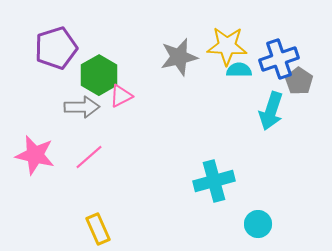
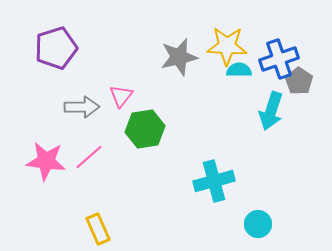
green hexagon: moved 46 px right, 54 px down; rotated 21 degrees clockwise
pink triangle: rotated 25 degrees counterclockwise
pink star: moved 11 px right, 6 px down; rotated 6 degrees counterclockwise
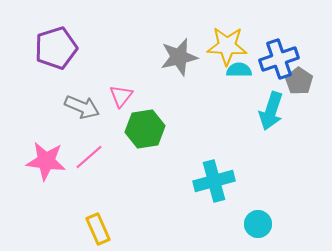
gray arrow: rotated 24 degrees clockwise
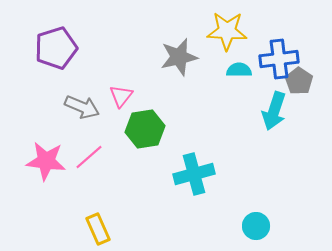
yellow star: moved 15 px up
blue cross: rotated 12 degrees clockwise
cyan arrow: moved 3 px right
cyan cross: moved 20 px left, 7 px up
cyan circle: moved 2 px left, 2 px down
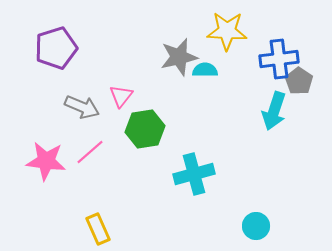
cyan semicircle: moved 34 px left
pink line: moved 1 px right, 5 px up
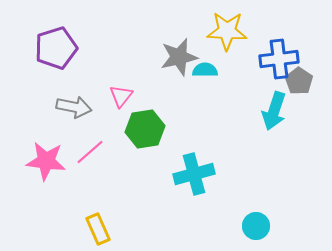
gray arrow: moved 8 px left; rotated 12 degrees counterclockwise
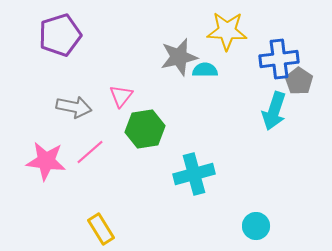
purple pentagon: moved 4 px right, 13 px up
yellow rectangle: moved 3 px right; rotated 8 degrees counterclockwise
